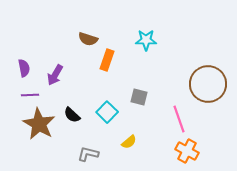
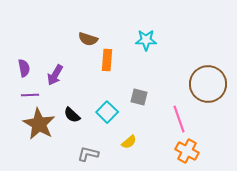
orange rectangle: rotated 15 degrees counterclockwise
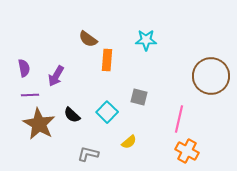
brown semicircle: rotated 18 degrees clockwise
purple arrow: moved 1 px right, 1 px down
brown circle: moved 3 px right, 8 px up
pink line: rotated 32 degrees clockwise
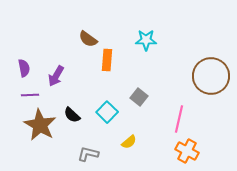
gray square: rotated 24 degrees clockwise
brown star: moved 1 px right, 1 px down
